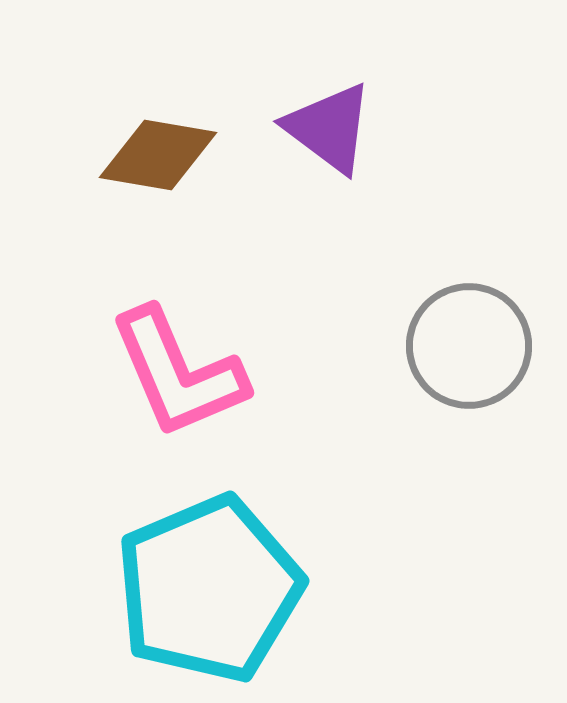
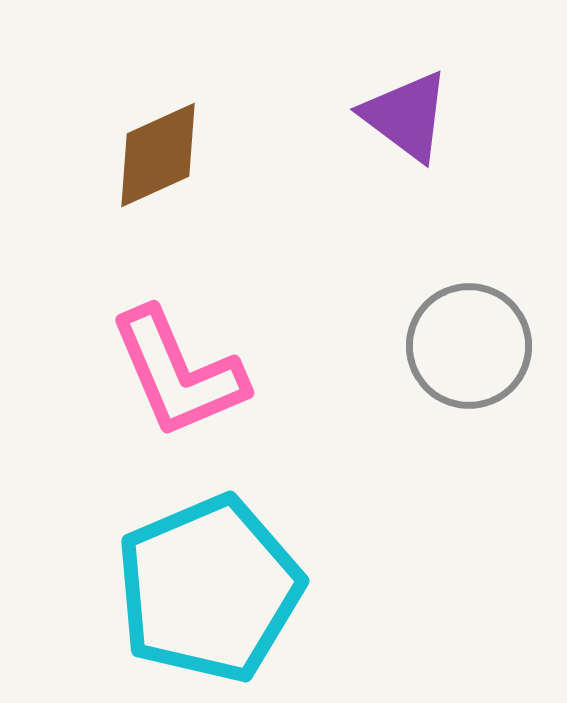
purple triangle: moved 77 px right, 12 px up
brown diamond: rotated 34 degrees counterclockwise
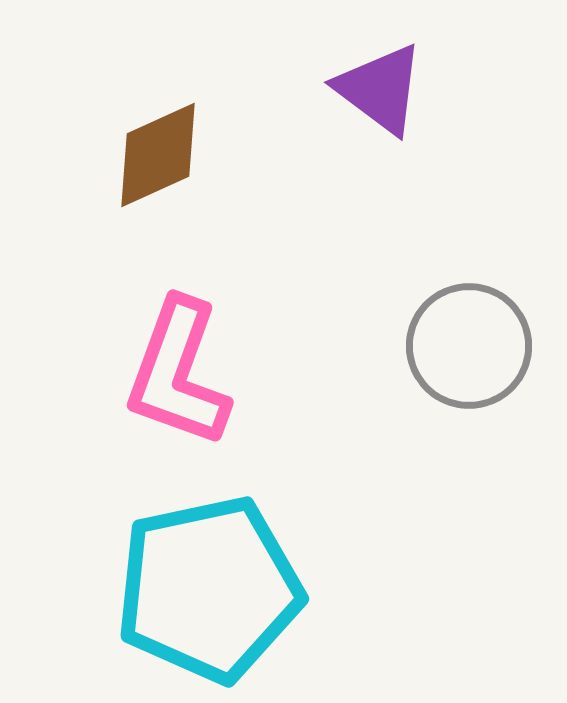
purple triangle: moved 26 px left, 27 px up
pink L-shape: rotated 43 degrees clockwise
cyan pentagon: rotated 11 degrees clockwise
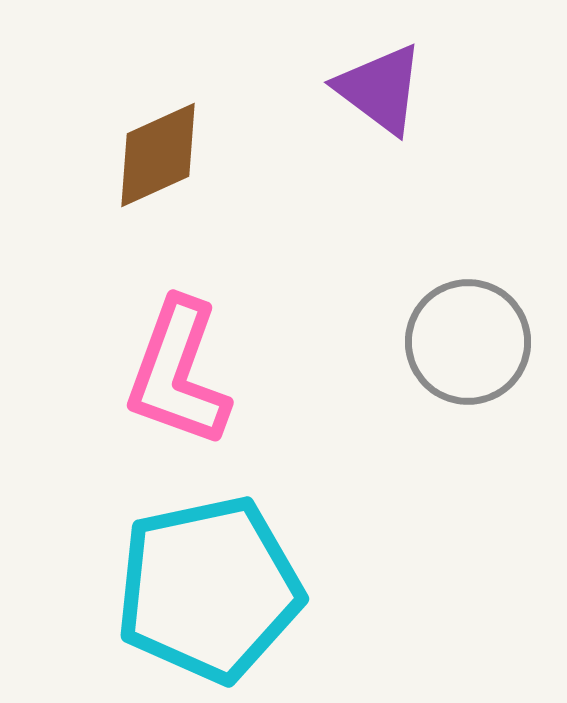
gray circle: moved 1 px left, 4 px up
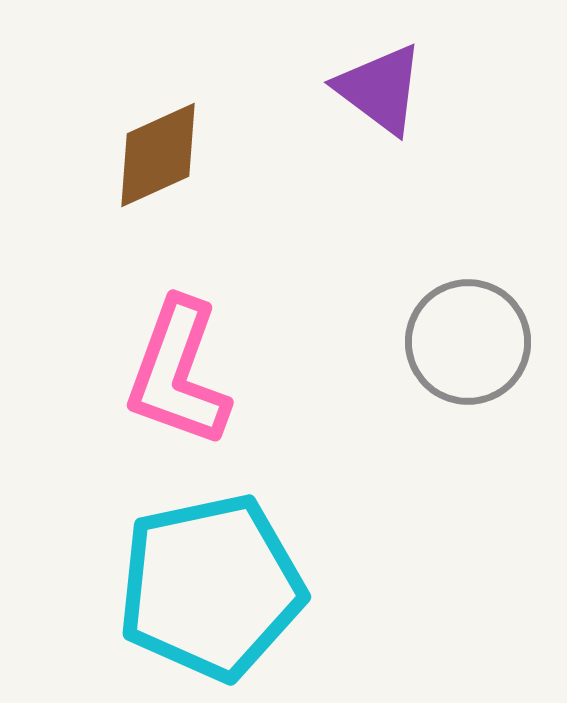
cyan pentagon: moved 2 px right, 2 px up
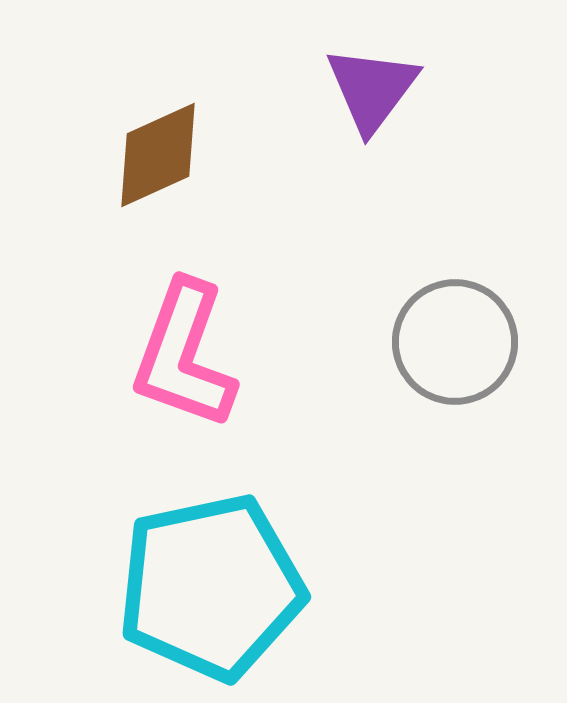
purple triangle: moved 8 px left; rotated 30 degrees clockwise
gray circle: moved 13 px left
pink L-shape: moved 6 px right, 18 px up
